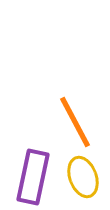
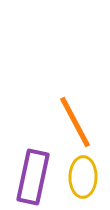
yellow ellipse: rotated 21 degrees clockwise
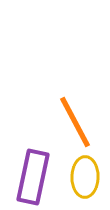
yellow ellipse: moved 2 px right
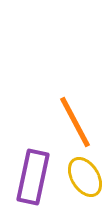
yellow ellipse: rotated 33 degrees counterclockwise
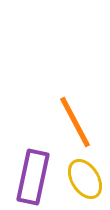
yellow ellipse: moved 2 px down
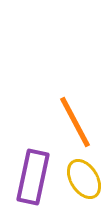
yellow ellipse: moved 1 px left
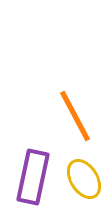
orange line: moved 6 px up
